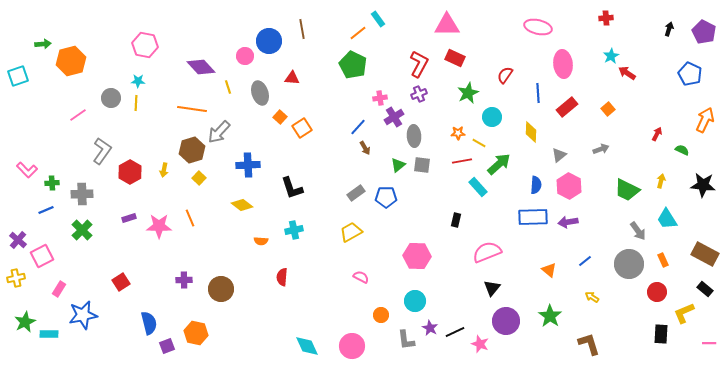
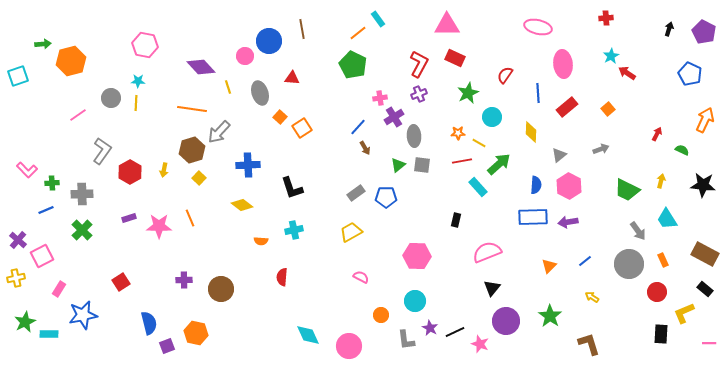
orange triangle at (549, 270): moved 4 px up; rotated 35 degrees clockwise
cyan diamond at (307, 346): moved 1 px right, 11 px up
pink circle at (352, 346): moved 3 px left
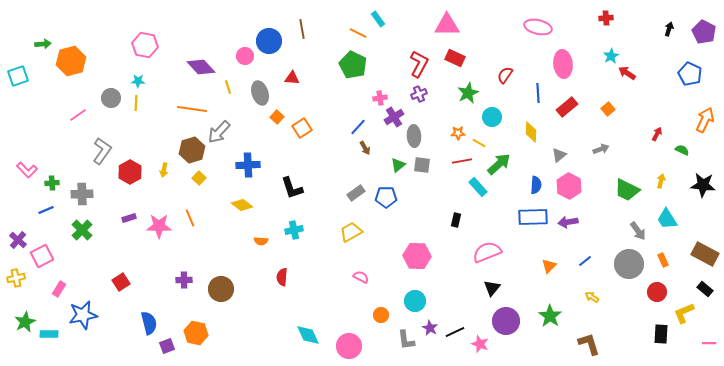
orange line at (358, 33): rotated 66 degrees clockwise
orange square at (280, 117): moved 3 px left
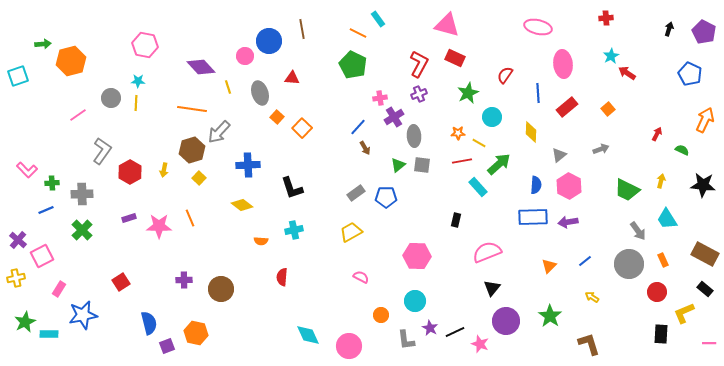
pink triangle at (447, 25): rotated 16 degrees clockwise
orange square at (302, 128): rotated 12 degrees counterclockwise
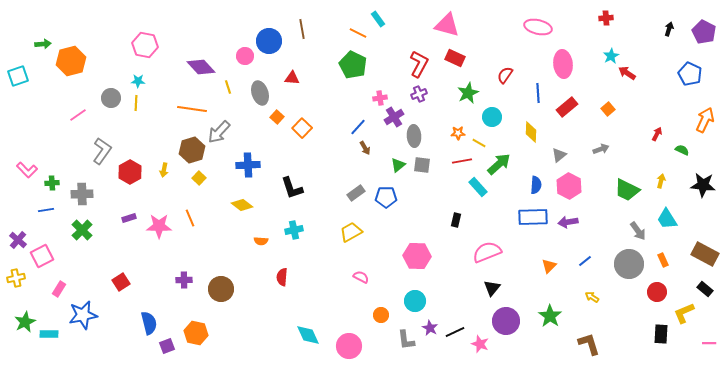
blue line at (46, 210): rotated 14 degrees clockwise
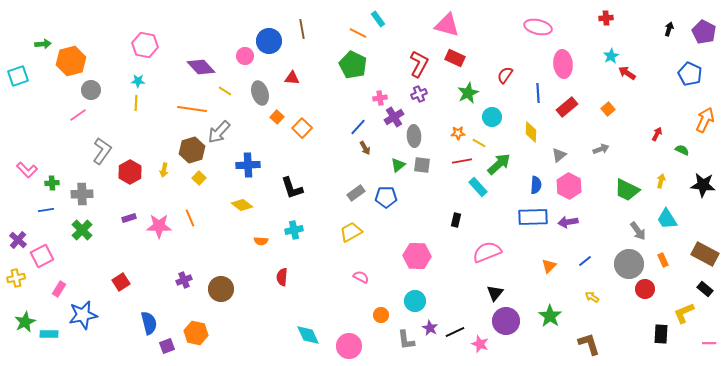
yellow line at (228, 87): moved 3 px left, 4 px down; rotated 40 degrees counterclockwise
gray circle at (111, 98): moved 20 px left, 8 px up
purple cross at (184, 280): rotated 21 degrees counterclockwise
black triangle at (492, 288): moved 3 px right, 5 px down
red circle at (657, 292): moved 12 px left, 3 px up
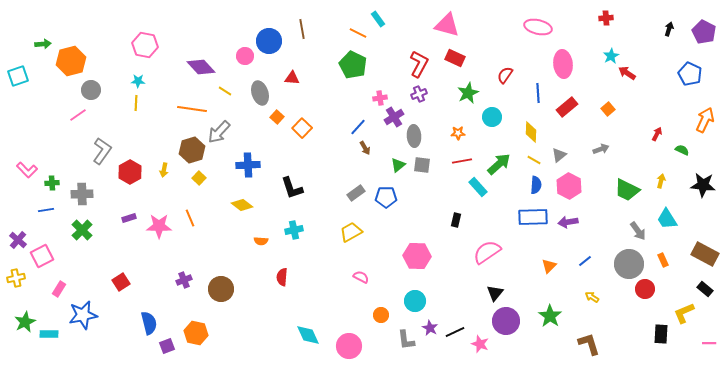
yellow line at (479, 143): moved 55 px right, 17 px down
pink semicircle at (487, 252): rotated 12 degrees counterclockwise
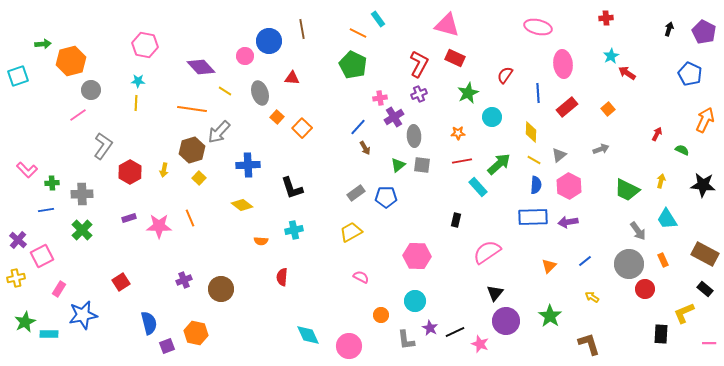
gray L-shape at (102, 151): moved 1 px right, 5 px up
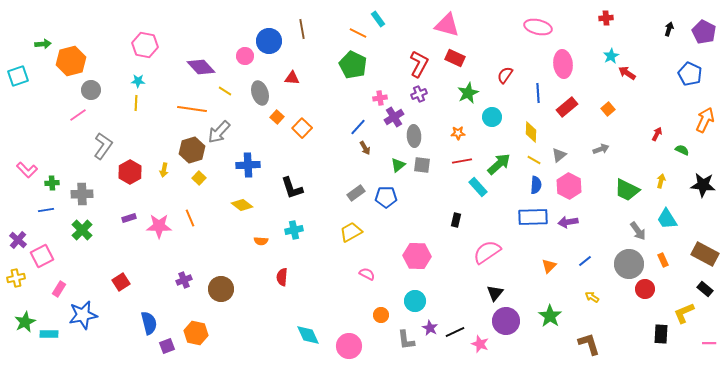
pink semicircle at (361, 277): moved 6 px right, 3 px up
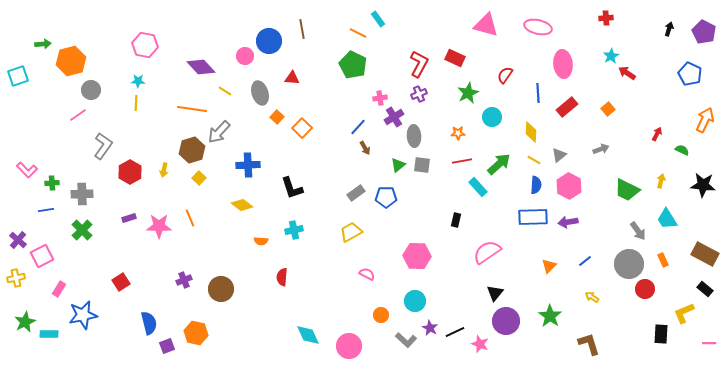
pink triangle at (447, 25): moved 39 px right
gray L-shape at (406, 340): rotated 40 degrees counterclockwise
